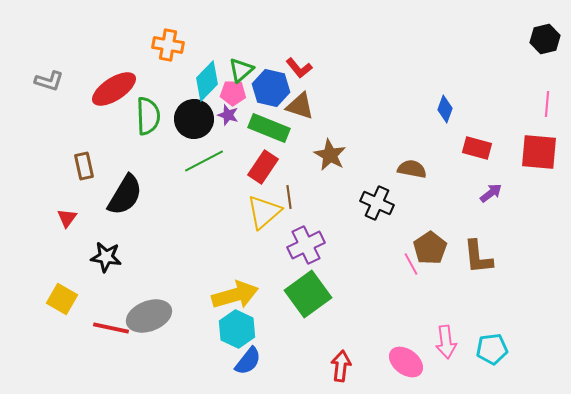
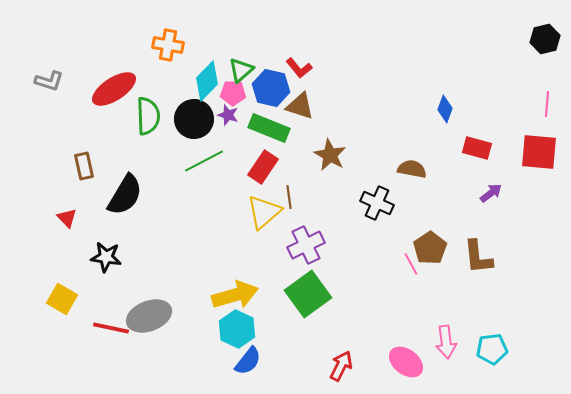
red triangle at (67, 218): rotated 20 degrees counterclockwise
red arrow at (341, 366): rotated 20 degrees clockwise
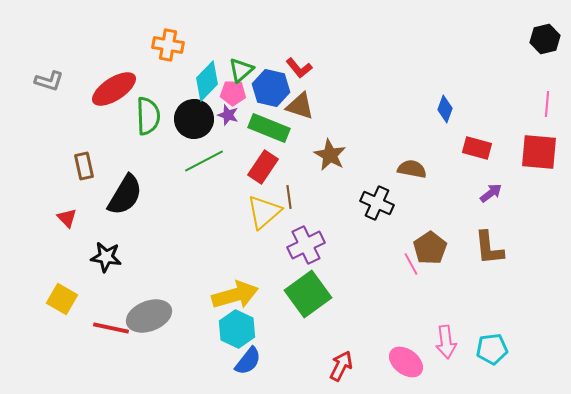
brown L-shape at (478, 257): moved 11 px right, 9 px up
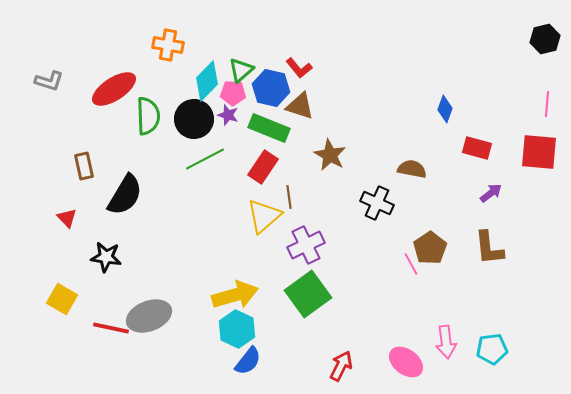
green line at (204, 161): moved 1 px right, 2 px up
yellow triangle at (264, 212): moved 4 px down
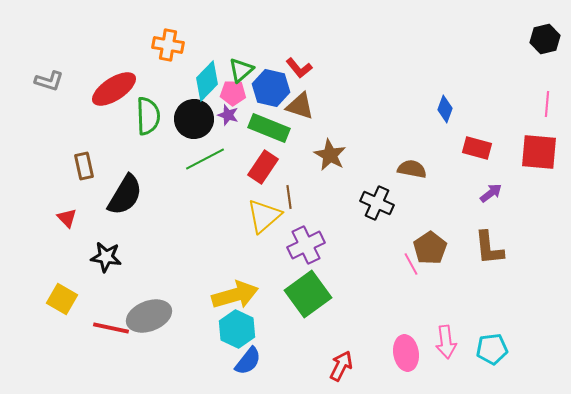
pink ellipse at (406, 362): moved 9 px up; rotated 44 degrees clockwise
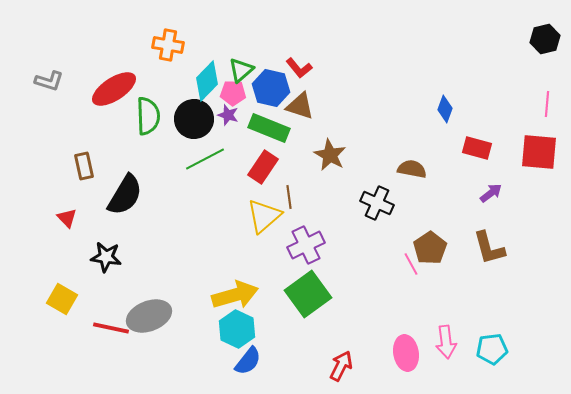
brown L-shape at (489, 248): rotated 9 degrees counterclockwise
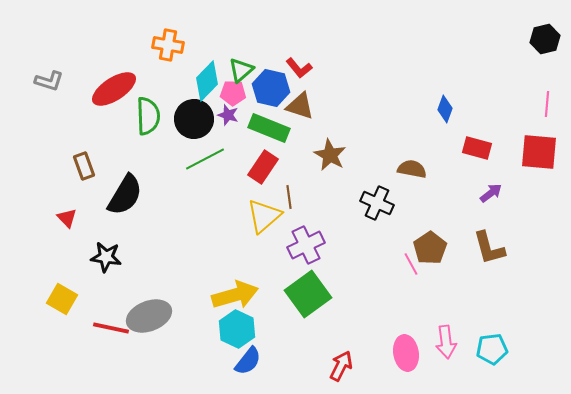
brown rectangle at (84, 166): rotated 8 degrees counterclockwise
